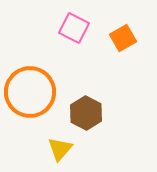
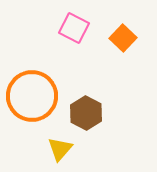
orange square: rotated 16 degrees counterclockwise
orange circle: moved 2 px right, 4 px down
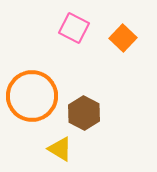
brown hexagon: moved 2 px left
yellow triangle: rotated 40 degrees counterclockwise
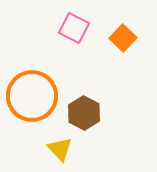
yellow triangle: rotated 16 degrees clockwise
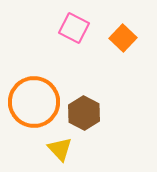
orange circle: moved 2 px right, 6 px down
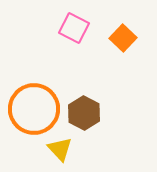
orange circle: moved 7 px down
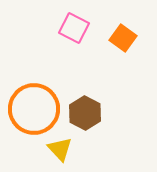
orange square: rotated 8 degrees counterclockwise
brown hexagon: moved 1 px right
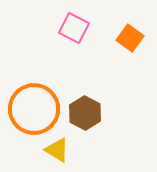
orange square: moved 7 px right
yellow triangle: moved 3 px left, 1 px down; rotated 16 degrees counterclockwise
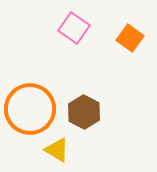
pink square: rotated 8 degrees clockwise
orange circle: moved 4 px left
brown hexagon: moved 1 px left, 1 px up
